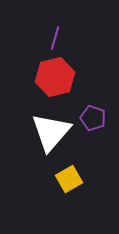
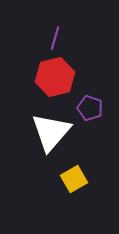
purple pentagon: moved 3 px left, 10 px up
yellow square: moved 5 px right
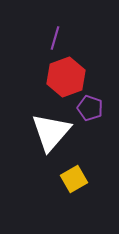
red hexagon: moved 11 px right; rotated 6 degrees counterclockwise
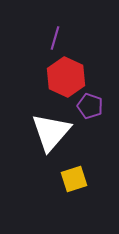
red hexagon: rotated 15 degrees counterclockwise
purple pentagon: moved 2 px up
yellow square: rotated 12 degrees clockwise
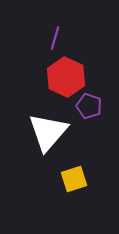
purple pentagon: moved 1 px left
white triangle: moved 3 px left
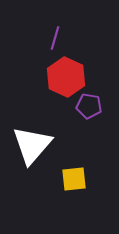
purple pentagon: rotated 10 degrees counterclockwise
white triangle: moved 16 px left, 13 px down
yellow square: rotated 12 degrees clockwise
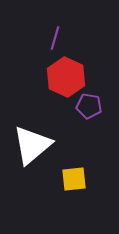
white triangle: rotated 9 degrees clockwise
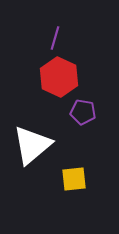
red hexagon: moved 7 px left
purple pentagon: moved 6 px left, 6 px down
